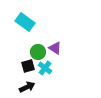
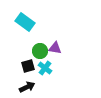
purple triangle: rotated 24 degrees counterclockwise
green circle: moved 2 px right, 1 px up
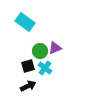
purple triangle: rotated 32 degrees counterclockwise
black arrow: moved 1 px right, 1 px up
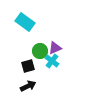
cyan cross: moved 7 px right, 7 px up
